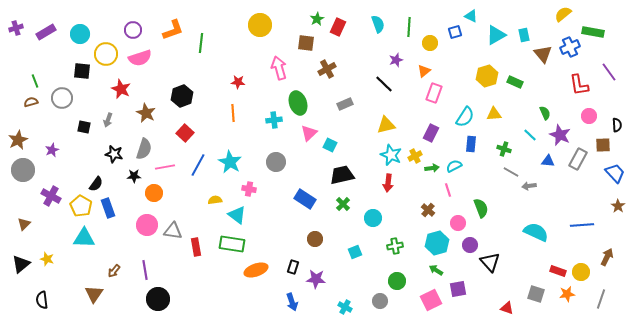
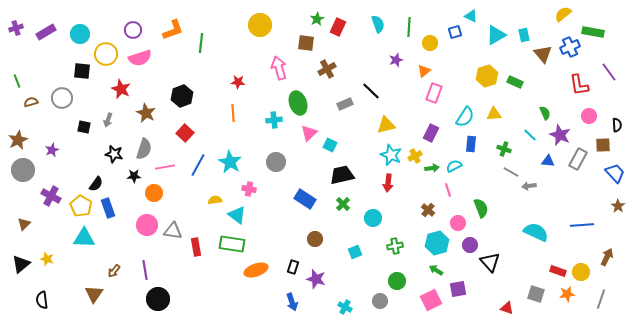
green line at (35, 81): moved 18 px left
black line at (384, 84): moved 13 px left, 7 px down
purple star at (316, 279): rotated 12 degrees clockwise
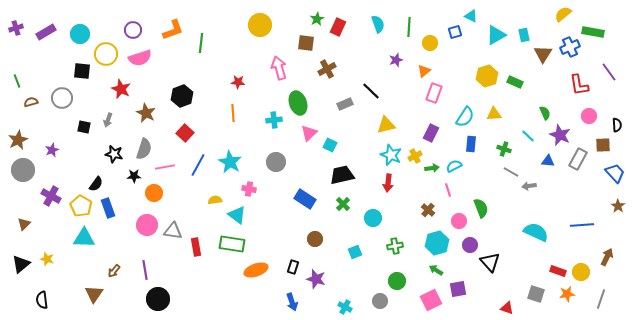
brown triangle at (543, 54): rotated 12 degrees clockwise
cyan line at (530, 135): moved 2 px left, 1 px down
pink circle at (458, 223): moved 1 px right, 2 px up
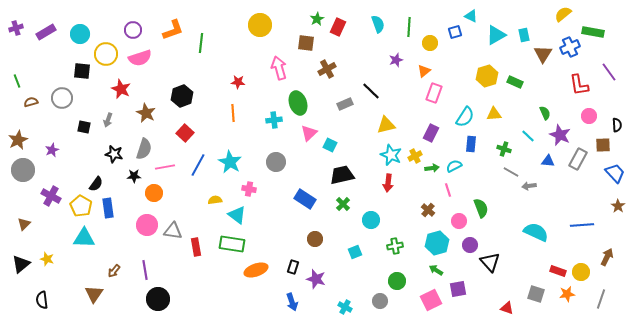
blue rectangle at (108, 208): rotated 12 degrees clockwise
cyan circle at (373, 218): moved 2 px left, 2 px down
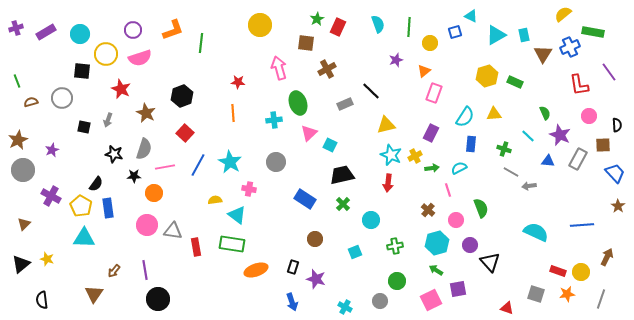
cyan semicircle at (454, 166): moved 5 px right, 2 px down
pink circle at (459, 221): moved 3 px left, 1 px up
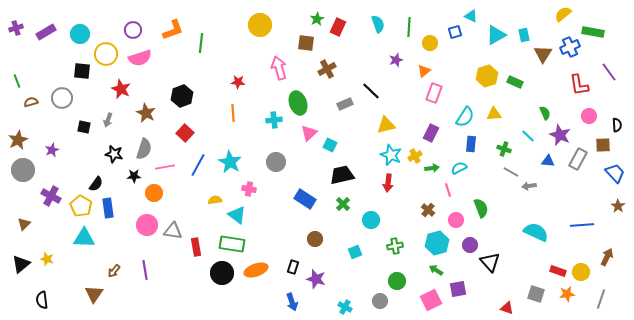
black circle at (158, 299): moved 64 px right, 26 px up
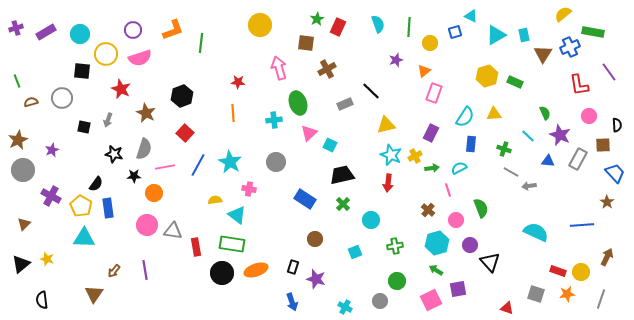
brown star at (618, 206): moved 11 px left, 4 px up
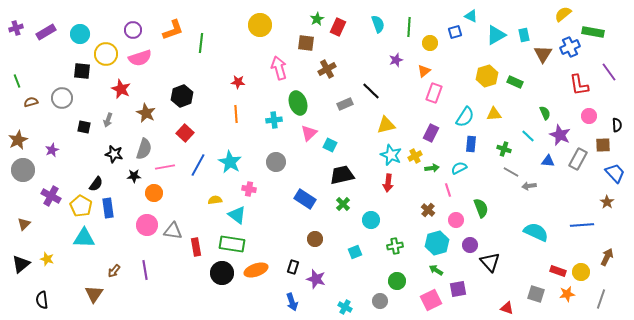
orange line at (233, 113): moved 3 px right, 1 px down
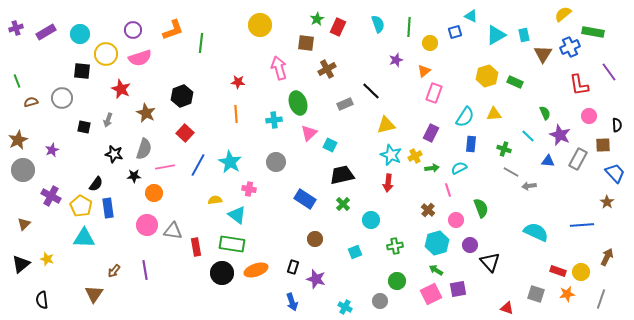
pink square at (431, 300): moved 6 px up
